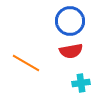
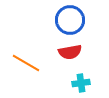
blue circle: moved 1 px up
red semicircle: moved 1 px left, 1 px down
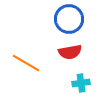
blue circle: moved 1 px left, 1 px up
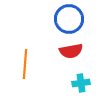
red semicircle: moved 1 px right, 1 px up
orange line: moved 1 px left, 1 px down; rotated 64 degrees clockwise
